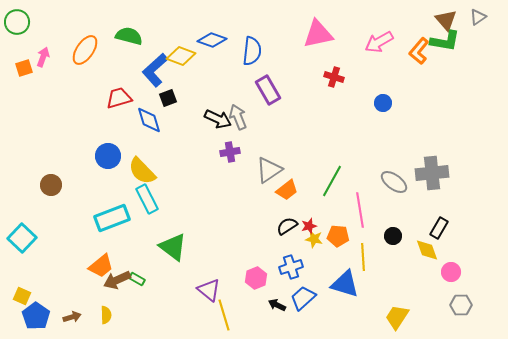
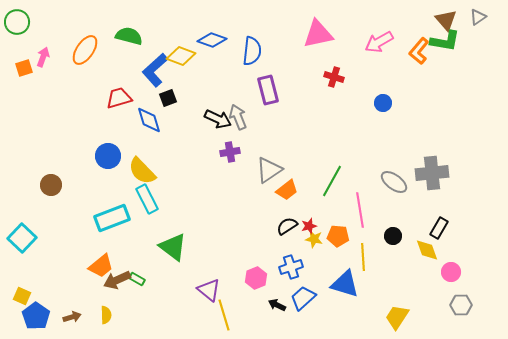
purple rectangle at (268, 90): rotated 16 degrees clockwise
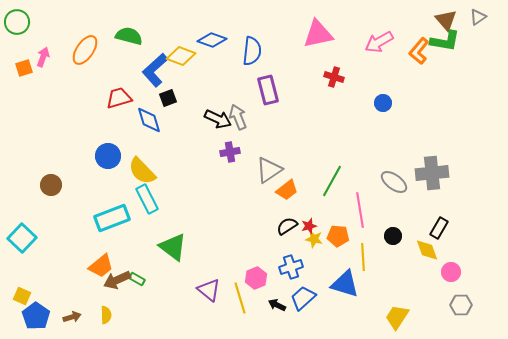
yellow line at (224, 315): moved 16 px right, 17 px up
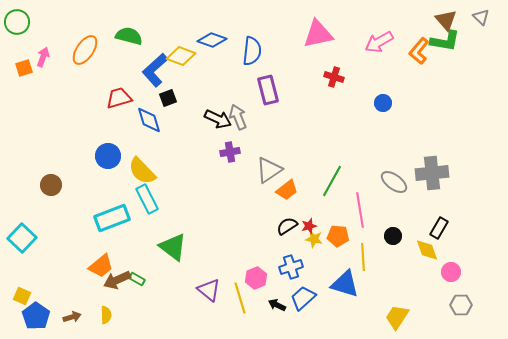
gray triangle at (478, 17): moved 3 px right; rotated 42 degrees counterclockwise
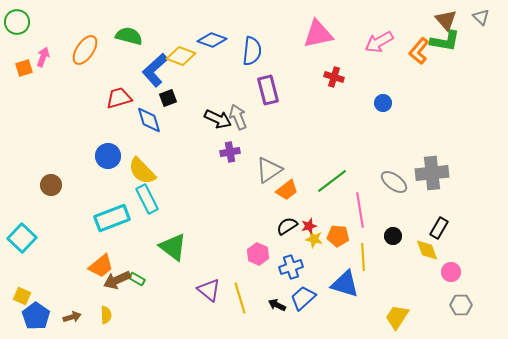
green line at (332, 181): rotated 24 degrees clockwise
pink hexagon at (256, 278): moved 2 px right, 24 px up; rotated 15 degrees counterclockwise
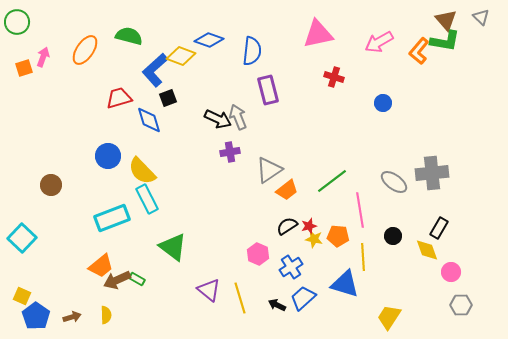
blue diamond at (212, 40): moved 3 px left
blue cross at (291, 267): rotated 15 degrees counterclockwise
yellow trapezoid at (397, 317): moved 8 px left
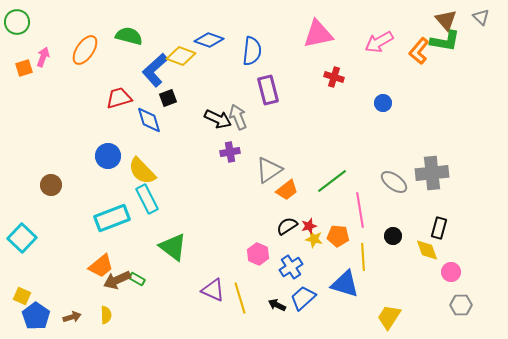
black rectangle at (439, 228): rotated 15 degrees counterclockwise
purple triangle at (209, 290): moved 4 px right; rotated 15 degrees counterclockwise
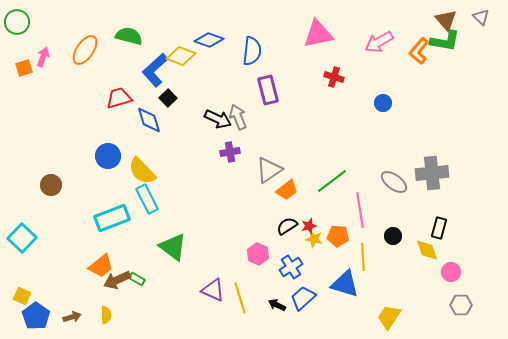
black square at (168, 98): rotated 24 degrees counterclockwise
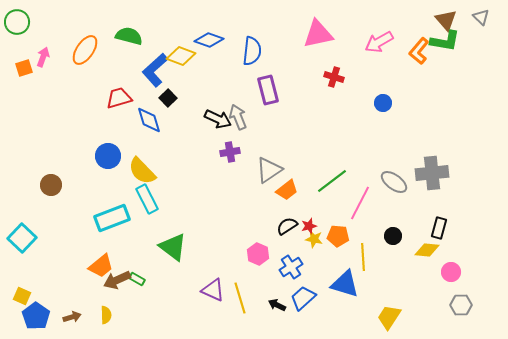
pink line at (360, 210): moved 7 px up; rotated 36 degrees clockwise
yellow diamond at (427, 250): rotated 65 degrees counterclockwise
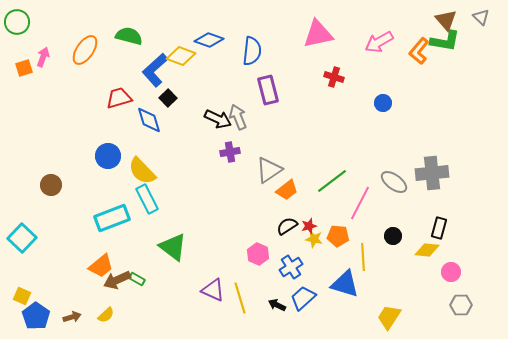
yellow semicircle at (106, 315): rotated 48 degrees clockwise
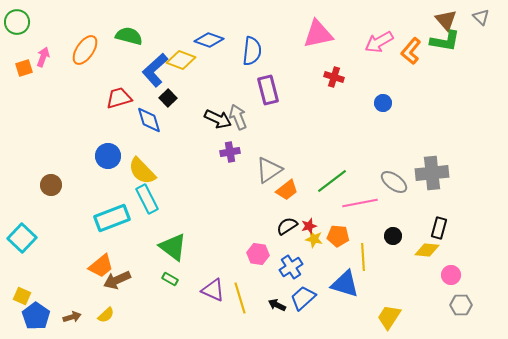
orange L-shape at (419, 51): moved 8 px left
yellow diamond at (181, 56): moved 4 px down
pink line at (360, 203): rotated 52 degrees clockwise
pink hexagon at (258, 254): rotated 15 degrees counterclockwise
pink circle at (451, 272): moved 3 px down
green rectangle at (137, 279): moved 33 px right
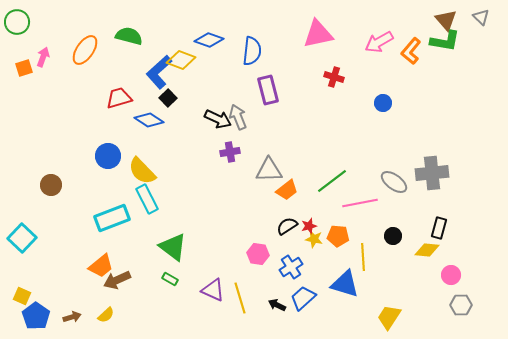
blue L-shape at (155, 70): moved 4 px right, 2 px down
blue diamond at (149, 120): rotated 40 degrees counterclockwise
gray triangle at (269, 170): rotated 32 degrees clockwise
